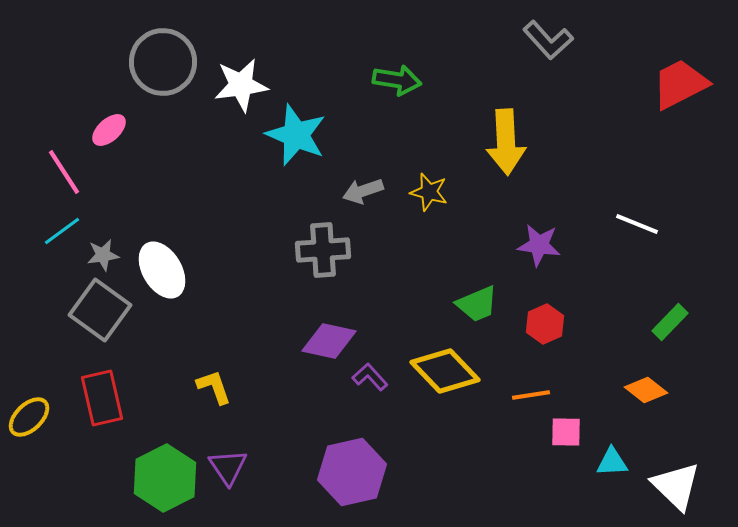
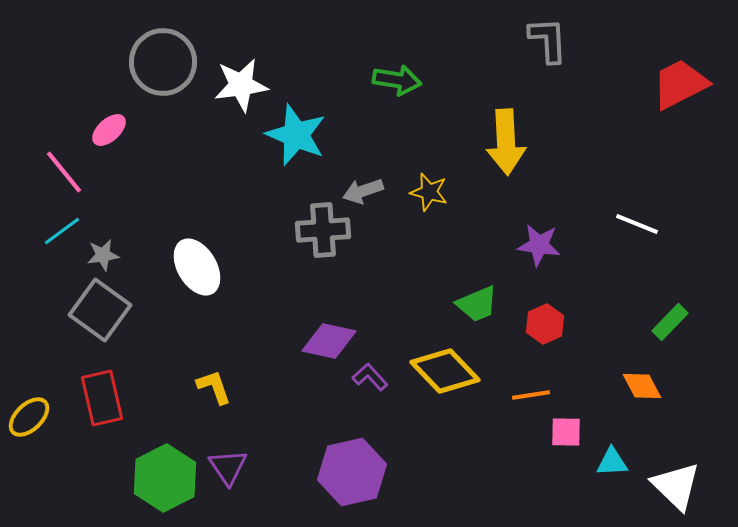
gray L-shape: rotated 141 degrees counterclockwise
pink line: rotated 6 degrees counterclockwise
gray cross: moved 20 px up
white ellipse: moved 35 px right, 3 px up
orange diamond: moved 4 px left, 4 px up; rotated 24 degrees clockwise
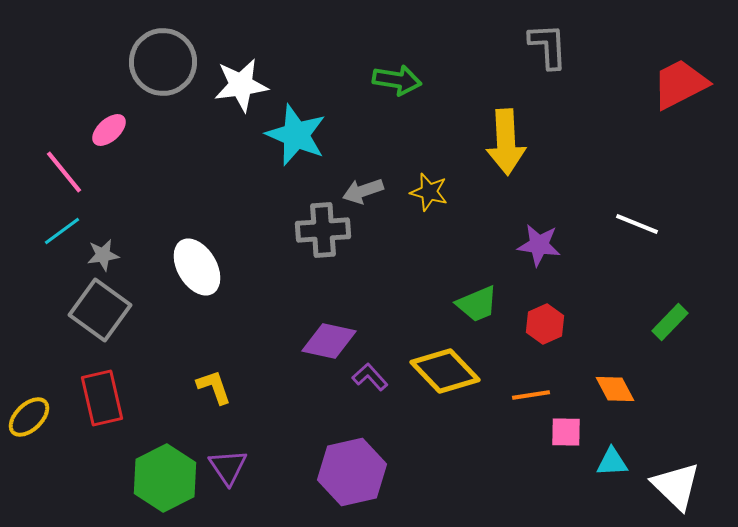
gray L-shape: moved 6 px down
orange diamond: moved 27 px left, 3 px down
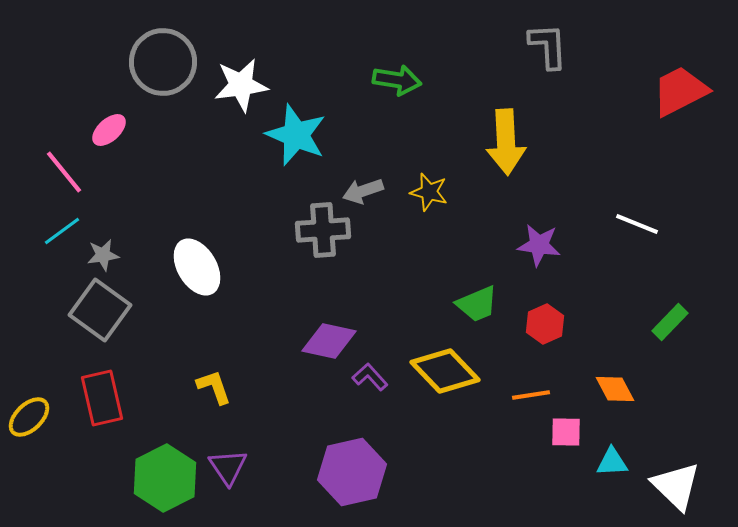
red trapezoid: moved 7 px down
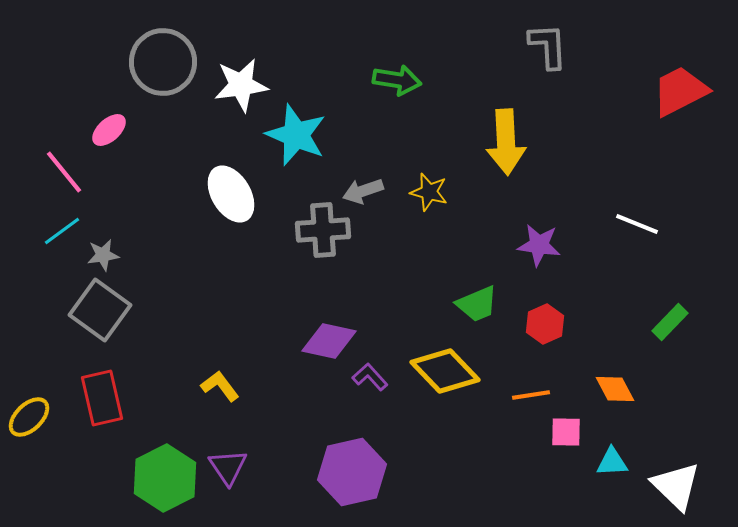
white ellipse: moved 34 px right, 73 px up
yellow L-shape: moved 6 px right, 1 px up; rotated 18 degrees counterclockwise
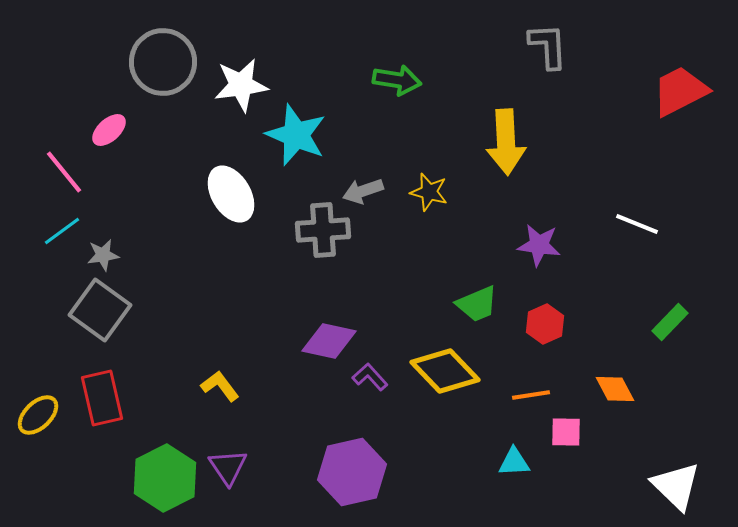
yellow ellipse: moved 9 px right, 2 px up
cyan triangle: moved 98 px left
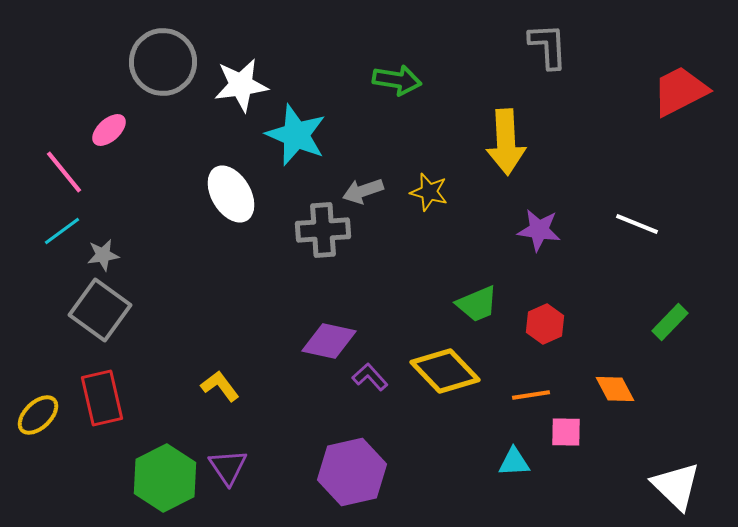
purple star: moved 15 px up
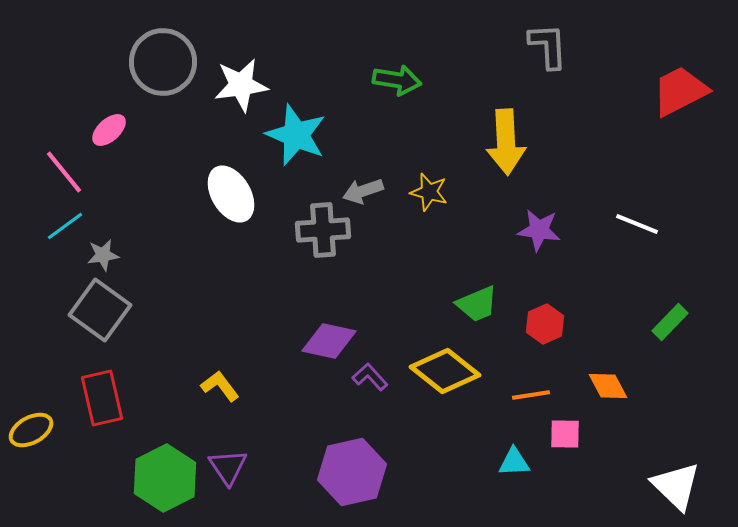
cyan line: moved 3 px right, 5 px up
yellow diamond: rotated 8 degrees counterclockwise
orange diamond: moved 7 px left, 3 px up
yellow ellipse: moved 7 px left, 15 px down; rotated 15 degrees clockwise
pink square: moved 1 px left, 2 px down
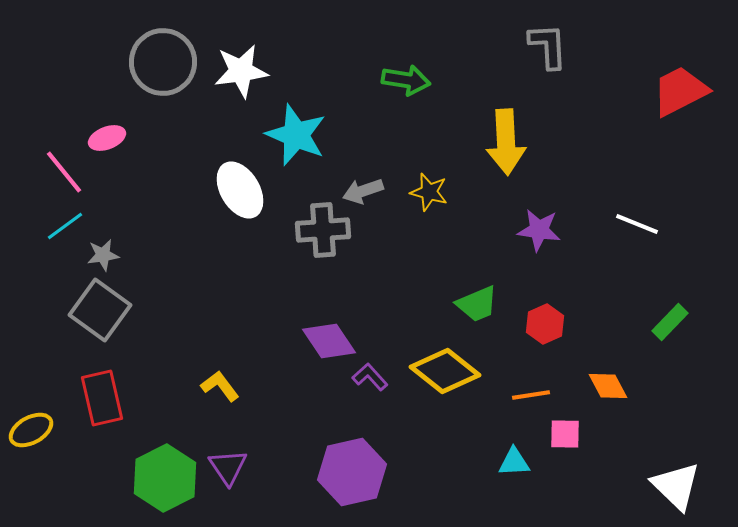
green arrow: moved 9 px right
white star: moved 14 px up
pink ellipse: moved 2 px left, 8 px down; rotated 21 degrees clockwise
white ellipse: moved 9 px right, 4 px up
purple diamond: rotated 44 degrees clockwise
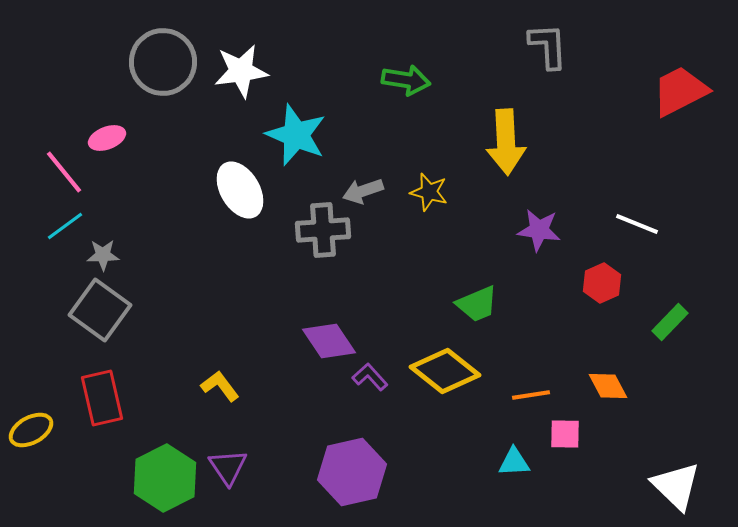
gray star: rotated 8 degrees clockwise
red hexagon: moved 57 px right, 41 px up
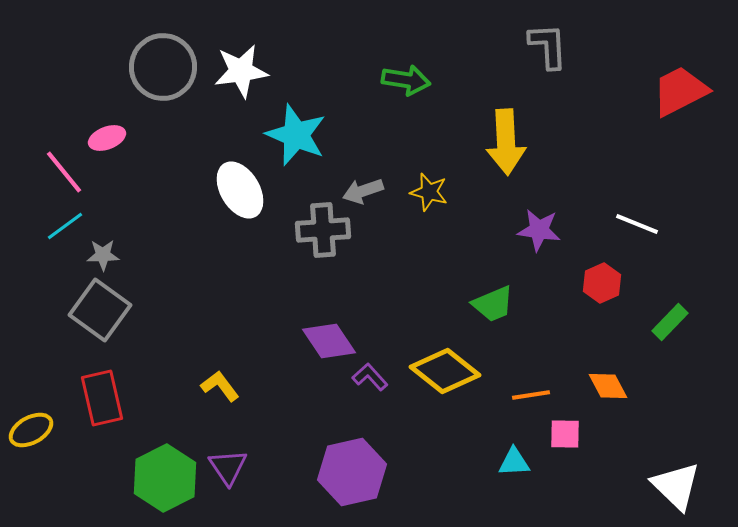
gray circle: moved 5 px down
green trapezoid: moved 16 px right
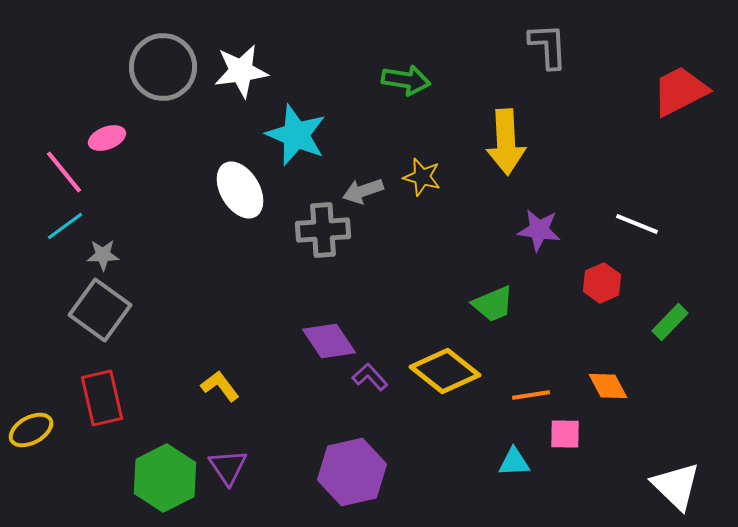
yellow star: moved 7 px left, 15 px up
